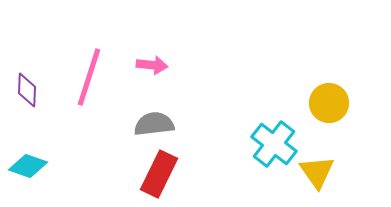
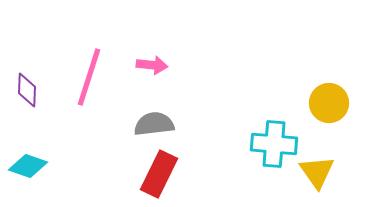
cyan cross: rotated 33 degrees counterclockwise
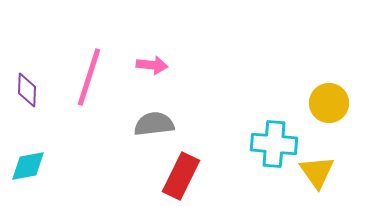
cyan diamond: rotated 30 degrees counterclockwise
red rectangle: moved 22 px right, 2 px down
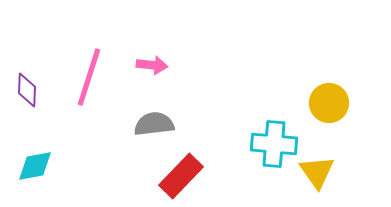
cyan diamond: moved 7 px right
red rectangle: rotated 18 degrees clockwise
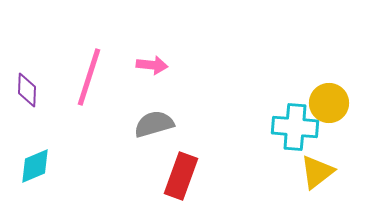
gray semicircle: rotated 9 degrees counterclockwise
cyan cross: moved 21 px right, 17 px up
cyan diamond: rotated 12 degrees counterclockwise
yellow triangle: rotated 27 degrees clockwise
red rectangle: rotated 24 degrees counterclockwise
